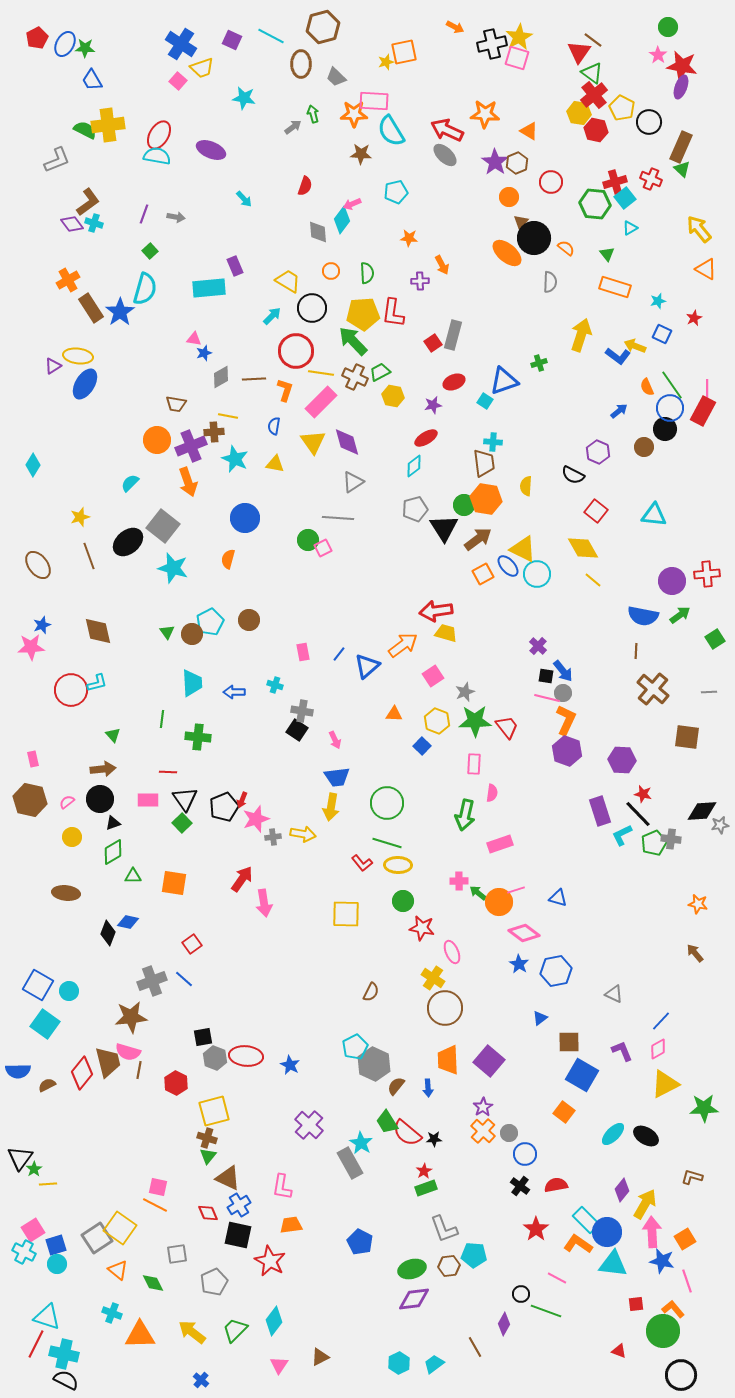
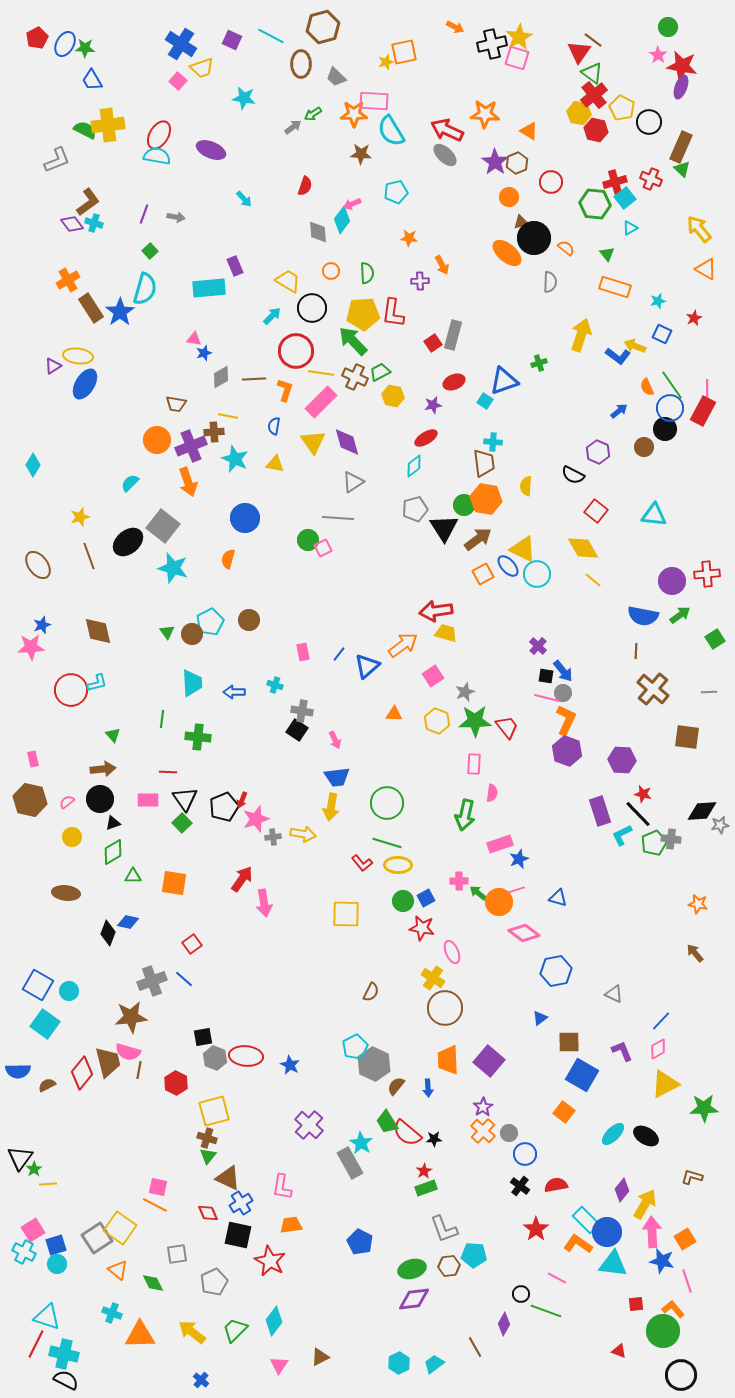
green arrow at (313, 114): rotated 108 degrees counterclockwise
brown triangle at (521, 222): rotated 35 degrees clockwise
blue square at (422, 746): moved 4 px right, 152 px down; rotated 18 degrees clockwise
blue star at (519, 964): moved 105 px up; rotated 18 degrees clockwise
blue cross at (239, 1205): moved 2 px right, 2 px up
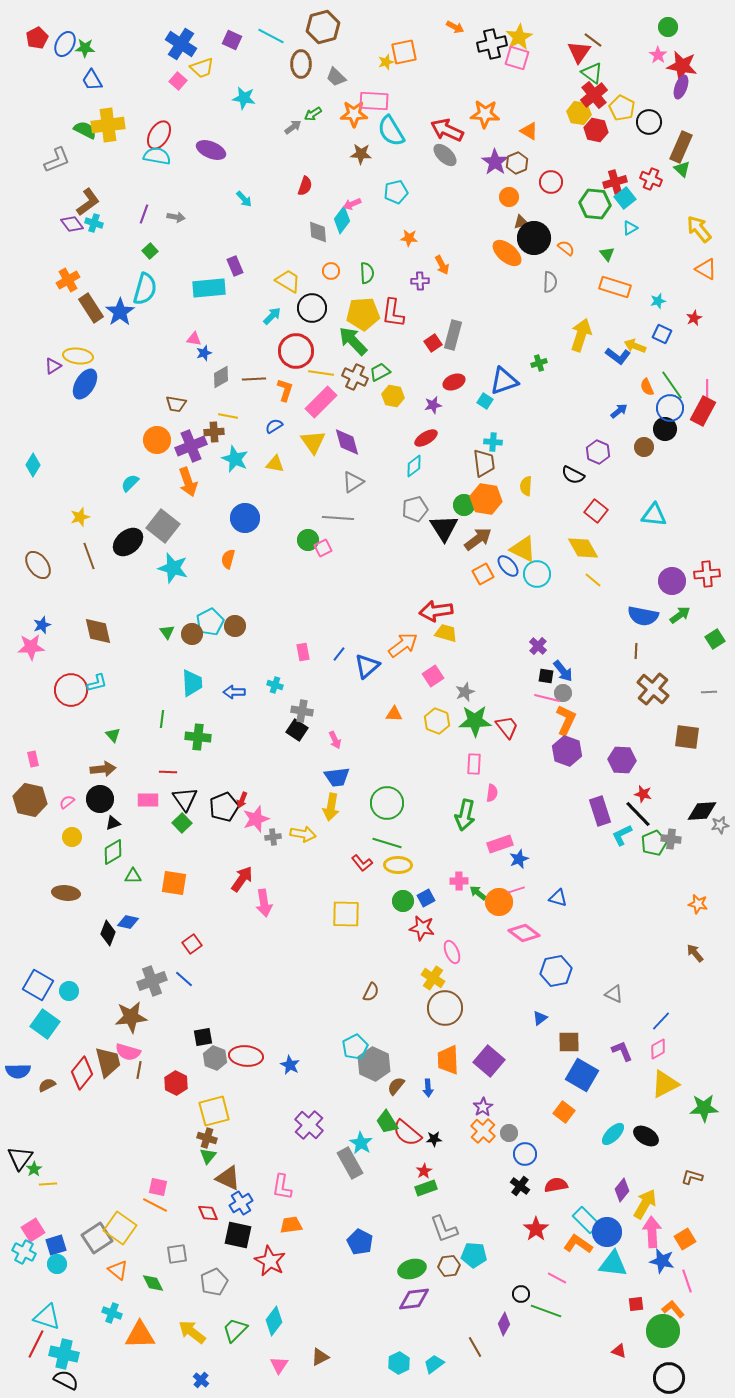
blue semicircle at (274, 426): rotated 48 degrees clockwise
brown circle at (249, 620): moved 14 px left, 6 px down
black circle at (681, 1375): moved 12 px left, 3 px down
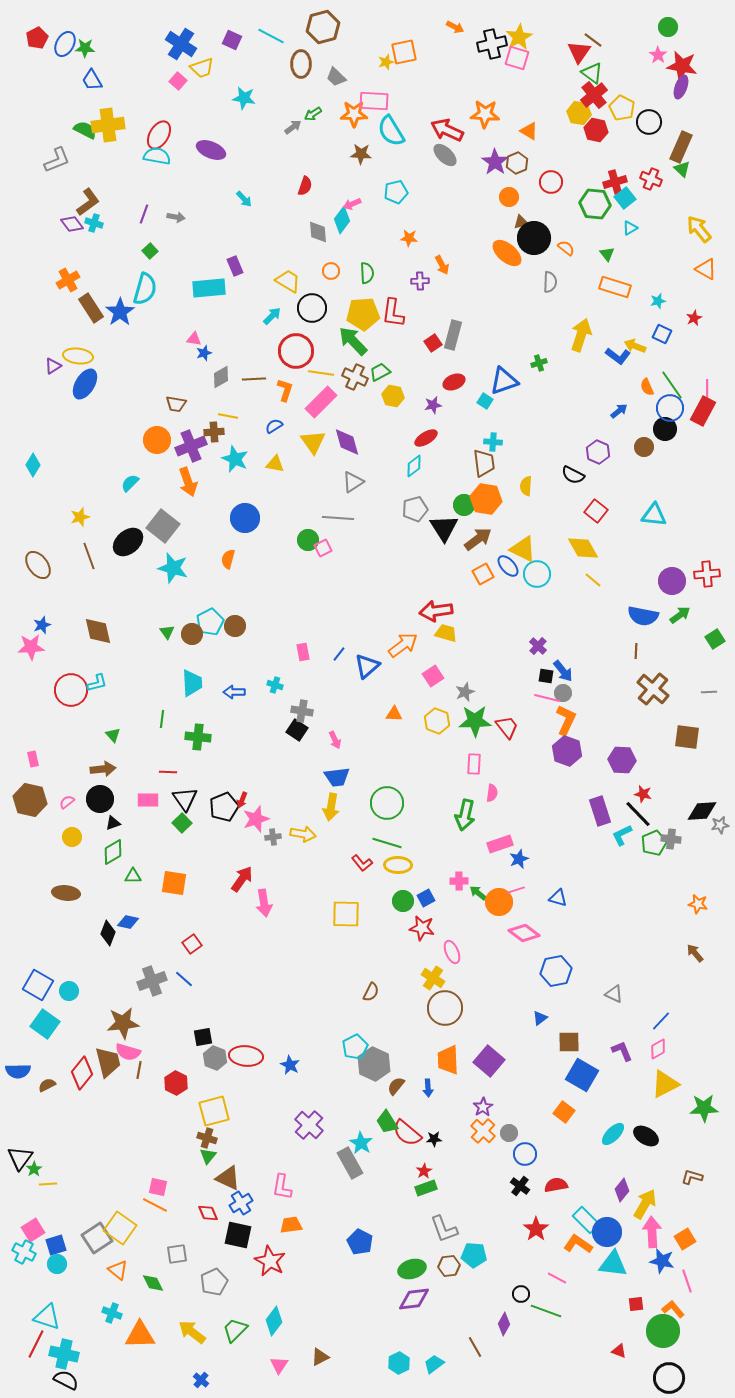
brown star at (131, 1017): moved 8 px left, 6 px down
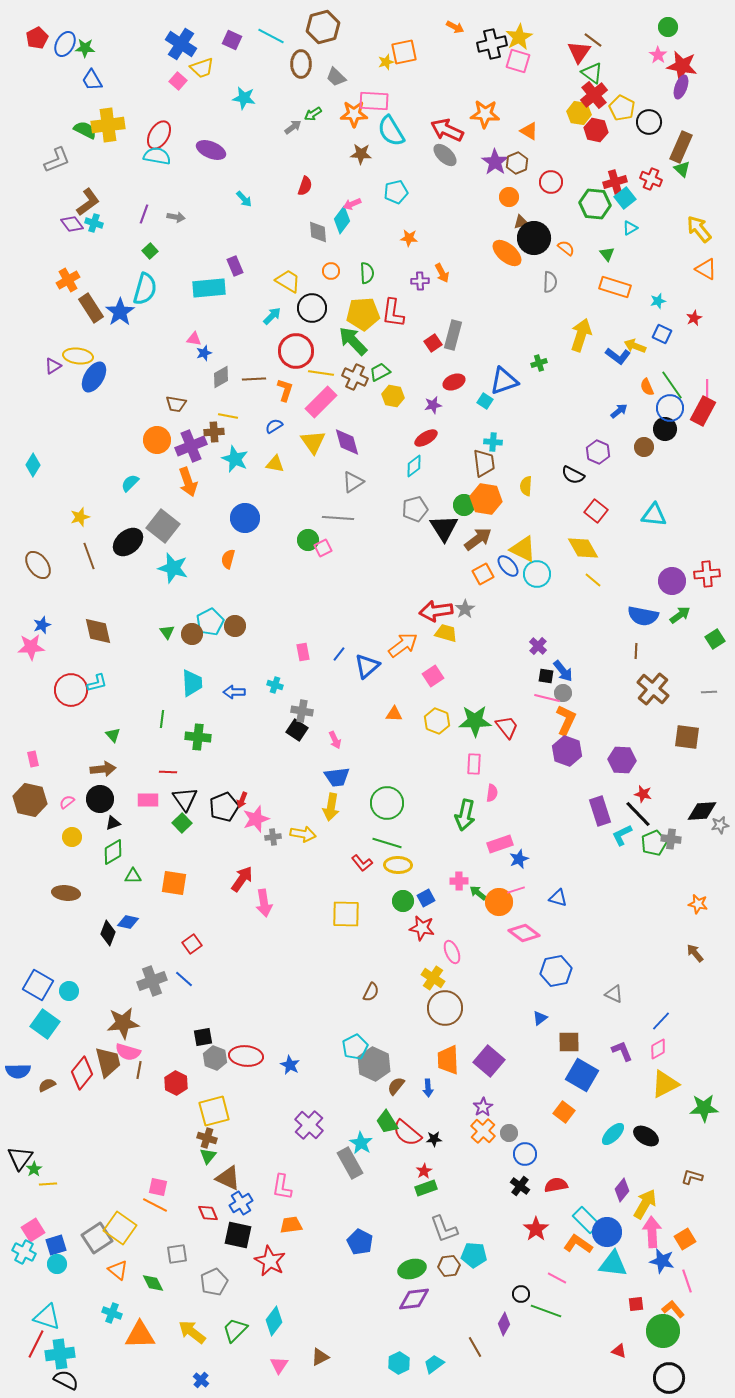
pink square at (517, 58): moved 1 px right, 3 px down
orange arrow at (442, 265): moved 8 px down
blue ellipse at (85, 384): moved 9 px right, 7 px up
gray star at (465, 692): moved 83 px up; rotated 12 degrees counterclockwise
cyan cross at (64, 1354): moved 4 px left; rotated 20 degrees counterclockwise
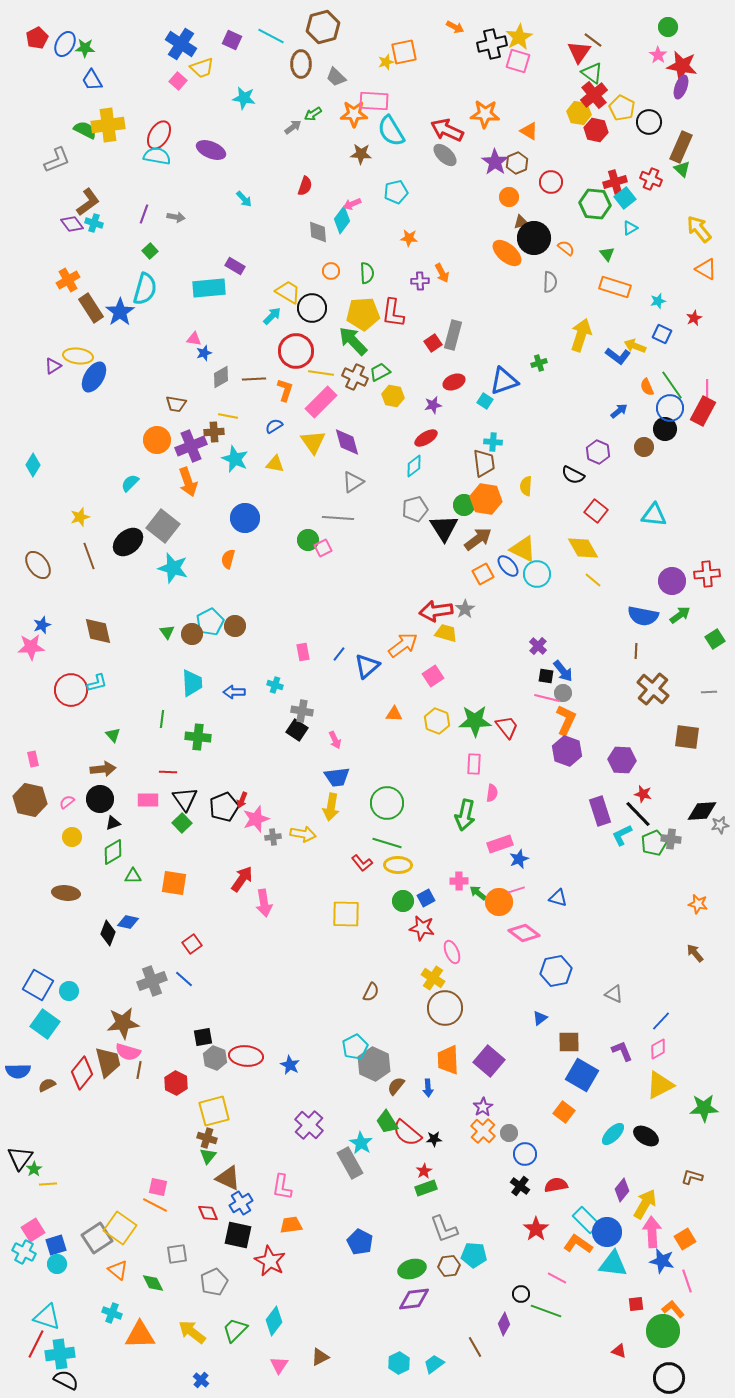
purple rectangle at (235, 266): rotated 36 degrees counterclockwise
yellow trapezoid at (288, 281): moved 11 px down
yellow triangle at (665, 1084): moved 5 px left, 1 px down
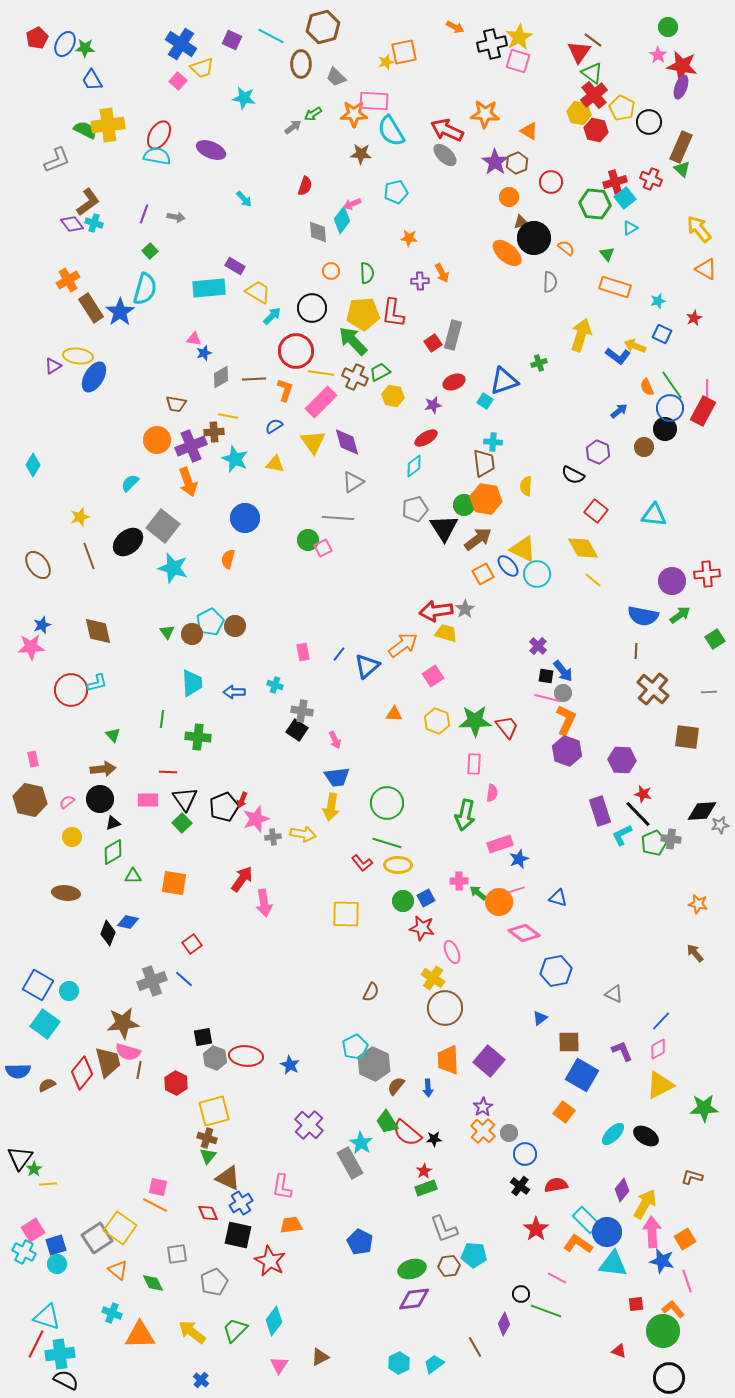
yellow trapezoid at (288, 292): moved 30 px left
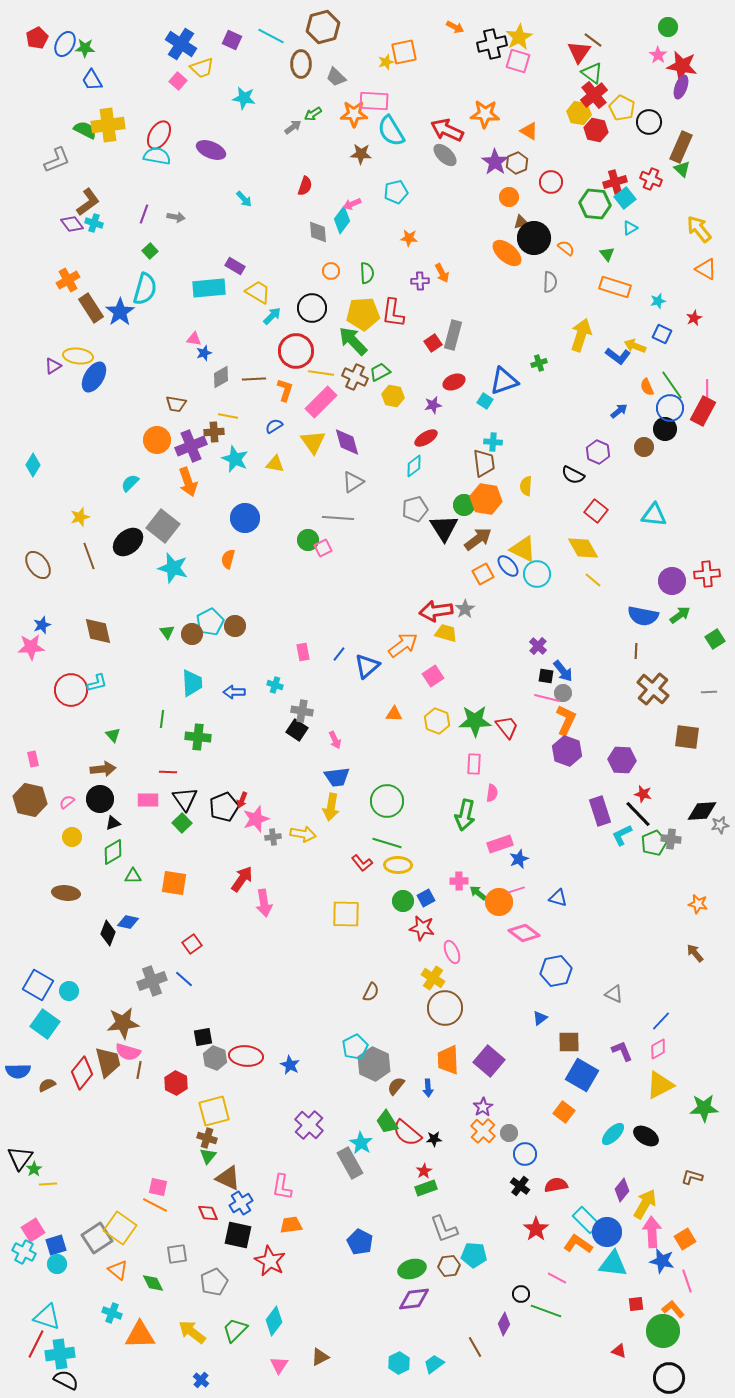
green circle at (387, 803): moved 2 px up
